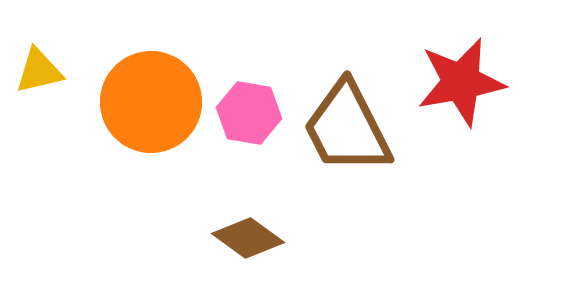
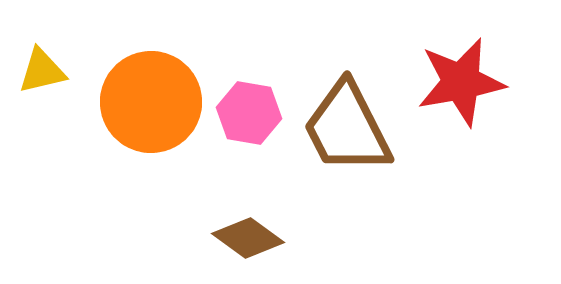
yellow triangle: moved 3 px right
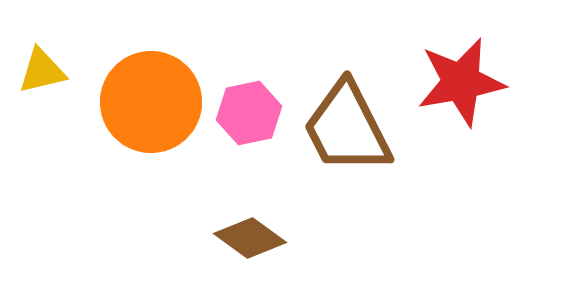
pink hexagon: rotated 22 degrees counterclockwise
brown diamond: moved 2 px right
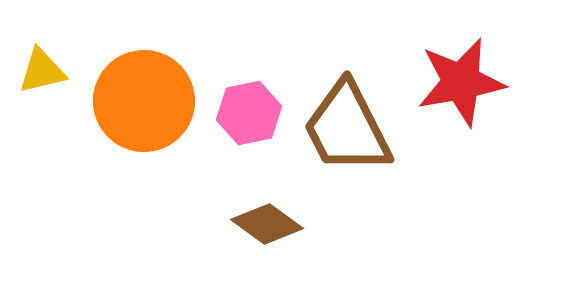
orange circle: moved 7 px left, 1 px up
brown diamond: moved 17 px right, 14 px up
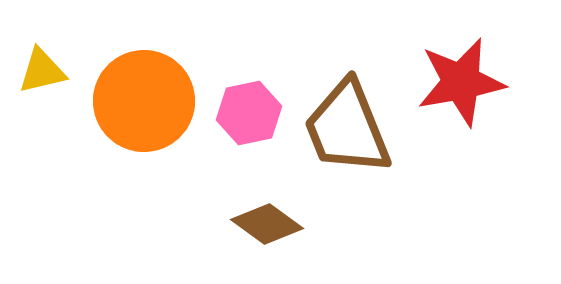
brown trapezoid: rotated 5 degrees clockwise
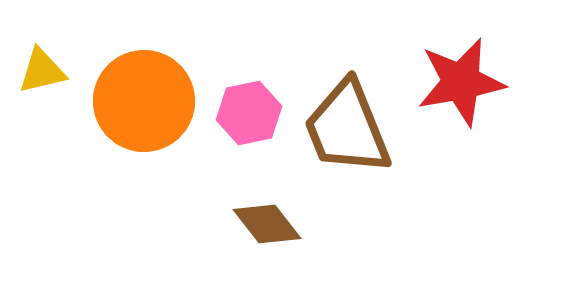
brown diamond: rotated 16 degrees clockwise
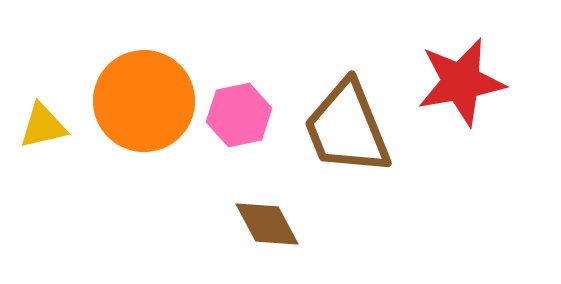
yellow triangle: moved 1 px right, 55 px down
pink hexagon: moved 10 px left, 2 px down
brown diamond: rotated 10 degrees clockwise
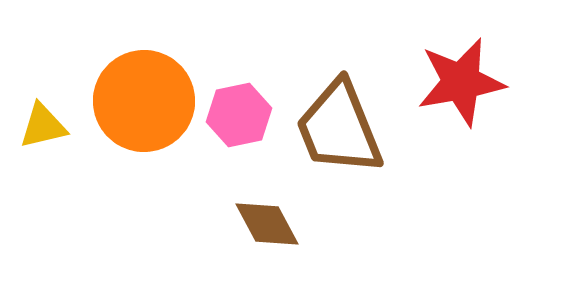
brown trapezoid: moved 8 px left
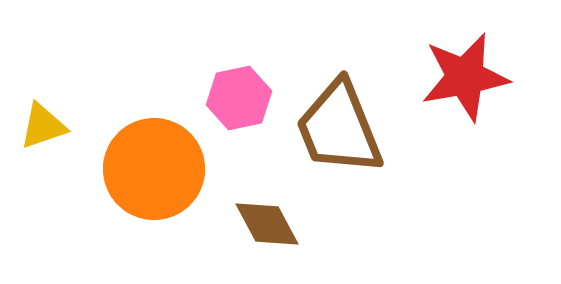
red star: moved 4 px right, 5 px up
orange circle: moved 10 px right, 68 px down
pink hexagon: moved 17 px up
yellow triangle: rotated 6 degrees counterclockwise
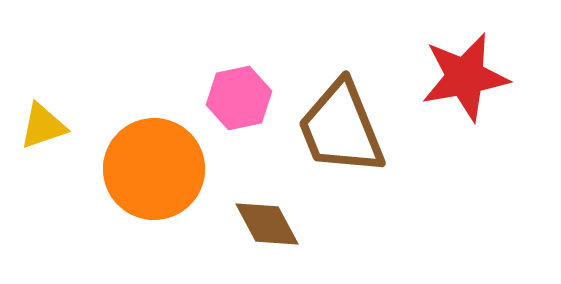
brown trapezoid: moved 2 px right
